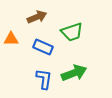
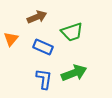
orange triangle: rotated 49 degrees counterclockwise
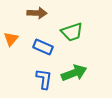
brown arrow: moved 4 px up; rotated 24 degrees clockwise
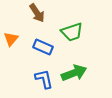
brown arrow: rotated 54 degrees clockwise
blue L-shape: rotated 20 degrees counterclockwise
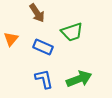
green arrow: moved 5 px right, 6 px down
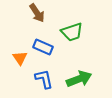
orange triangle: moved 9 px right, 19 px down; rotated 14 degrees counterclockwise
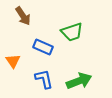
brown arrow: moved 14 px left, 3 px down
orange triangle: moved 7 px left, 3 px down
green arrow: moved 2 px down
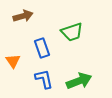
brown arrow: rotated 72 degrees counterclockwise
blue rectangle: moved 1 px left, 1 px down; rotated 48 degrees clockwise
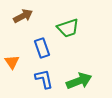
brown arrow: rotated 12 degrees counterclockwise
green trapezoid: moved 4 px left, 4 px up
orange triangle: moved 1 px left, 1 px down
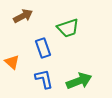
blue rectangle: moved 1 px right
orange triangle: rotated 14 degrees counterclockwise
